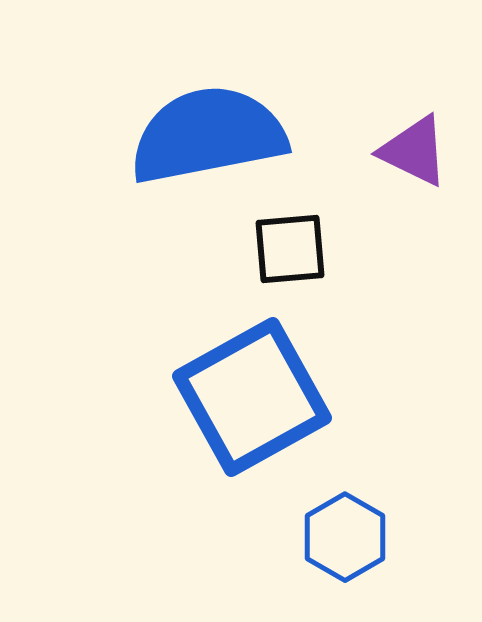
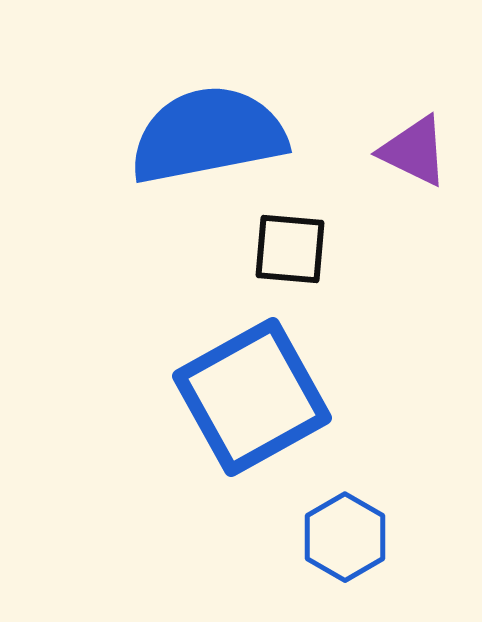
black square: rotated 10 degrees clockwise
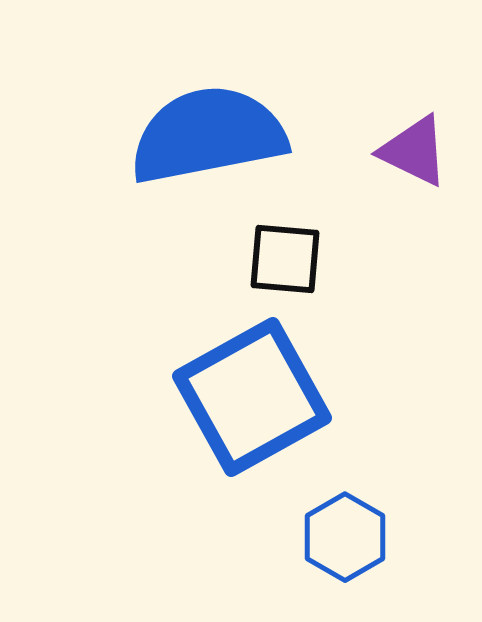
black square: moved 5 px left, 10 px down
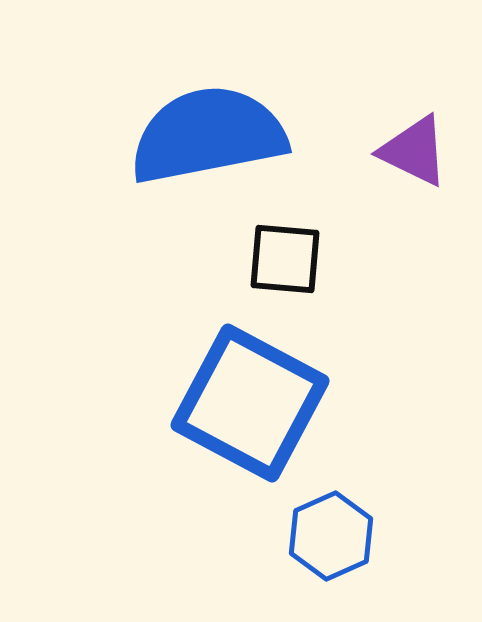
blue square: moved 2 px left, 6 px down; rotated 33 degrees counterclockwise
blue hexagon: moved 14 px left, 1 px up; rotated 6 degrees clockwise
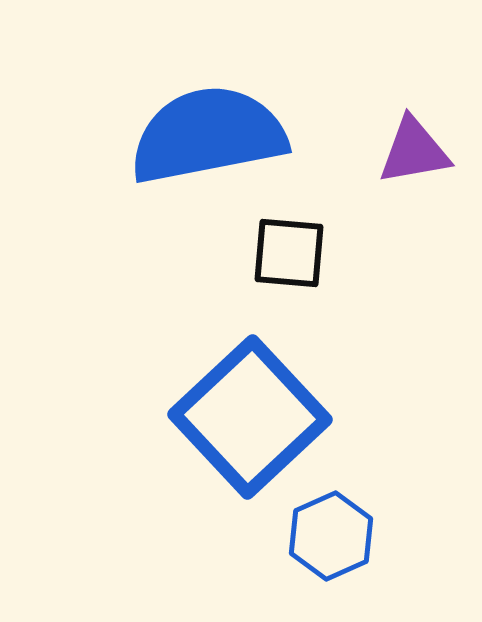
purple triangle: rotated 36 degrees counterclockwise
black square: moved 4 px right, 6 px up
blue square: moved 14 px down; rotated 19 degrees clockwise
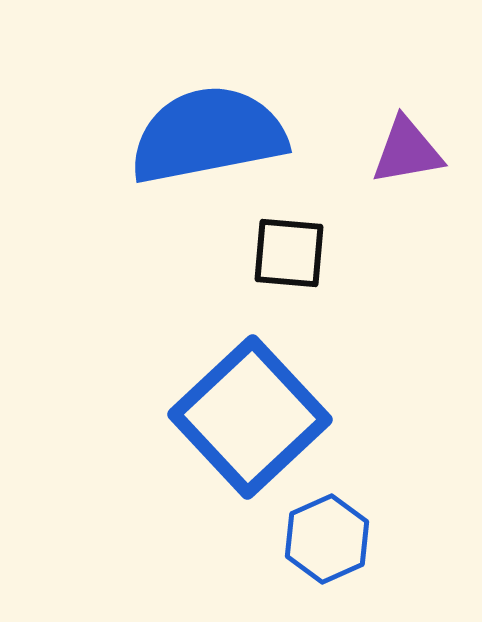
purple triangle: moved 7 px left
blue hexagon: moved 4 px left, 3 px down
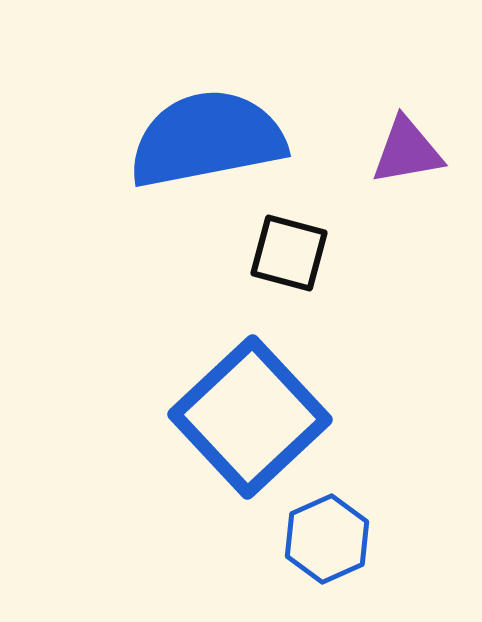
blue semicircle: moved 1 px left, 4 px down
black square: rotated 10 degrees clockwise
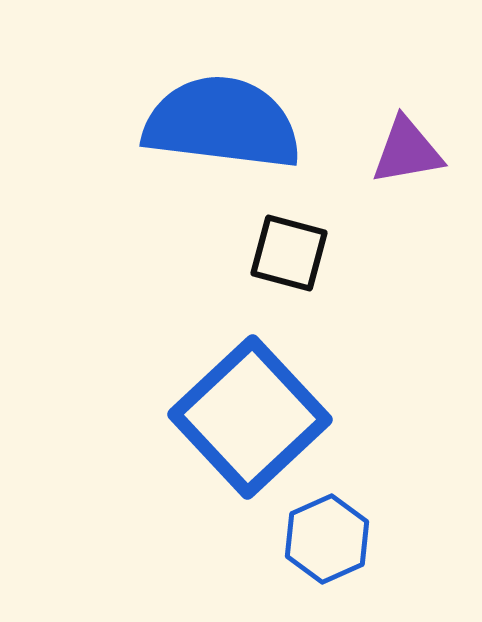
blue semicircle: moved 15 px right, 16 px up; rotated 18 degrees clockwise
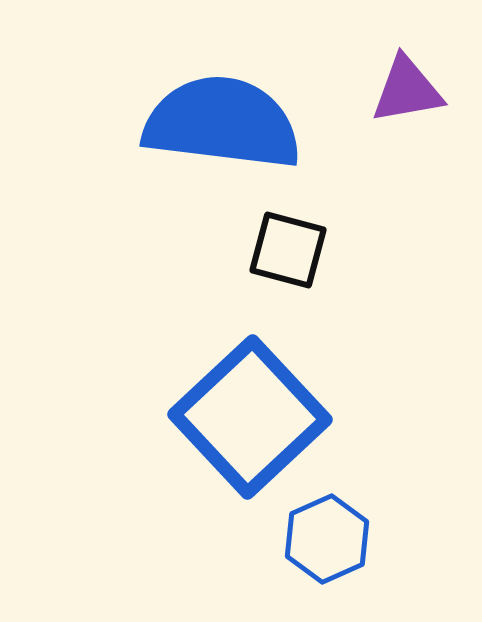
purple triangle: moved 61 px up
black square: moved 1 px left, 3 px up
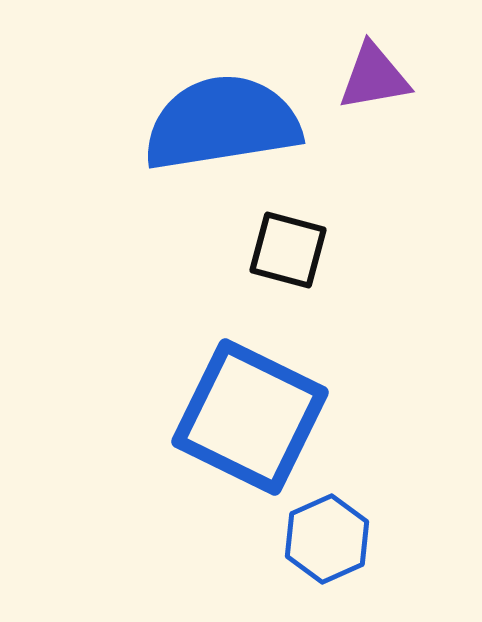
purple triangle: moved 33 px left, 13 px up
blue semicircle: rotated 16 degrees counterclockwise
blue square: rotated 21 degrees counterclockwise
